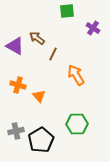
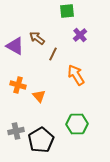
purple cross: moved 13 px left, 7 px down; rotated 16 degrees clockwise
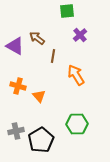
brown line: moved 2 px down; rotated 16 degrees counterclockwise
orange cross: moved 1 px down
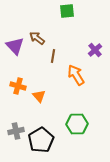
purple cross: moved 15 px right, 15 px down
purple triangle: rotated 18 degrees clockwise
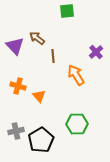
purple cross: moved 1 px right, 2 px down
brown line: rotated 16 degrees counterclockwise
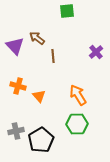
orange arrow: moved 2 px right, 20 px down
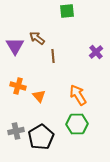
purple triangle: rotated 12 degrees clockwise
black pentagon: moved 3 px up
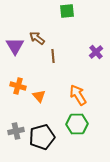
black pentagon: moved 1 px right; rotated 15 degrees clockwise
